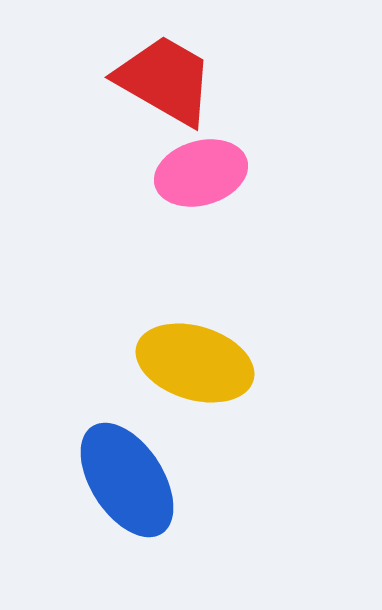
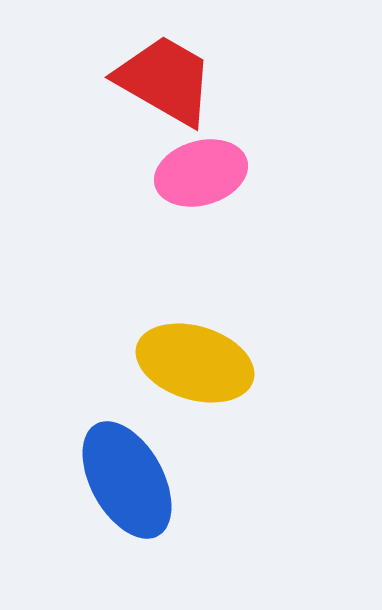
blue ellipse: rotated 4 degrees clockwise
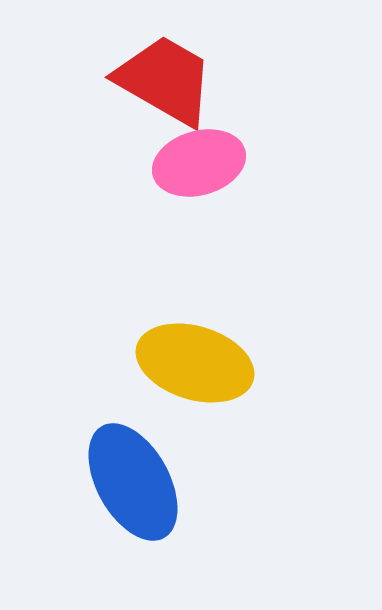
pink ellipse: moved 2 px left, 10 px up
blue ellipse: moved 6 px right, 2 px down
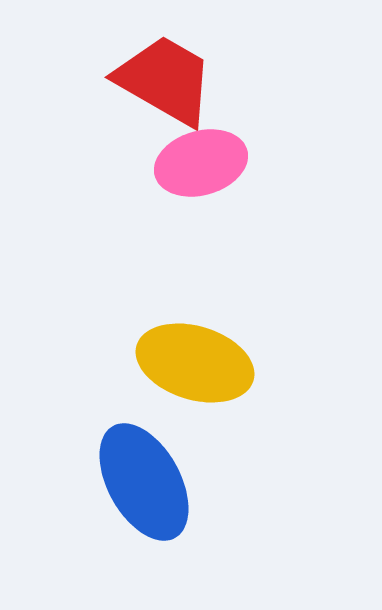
pink ellipse: moved 2 px right
blue ellipse: moved 11 px right
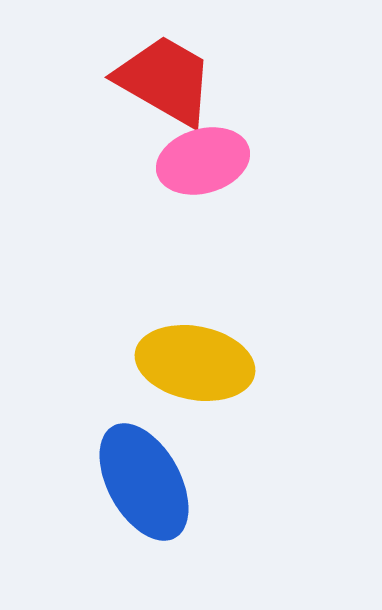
pink ellipse: moved 2 px right, 2 px up
yellow ellipse: rotated 6 degrees counterclockwise
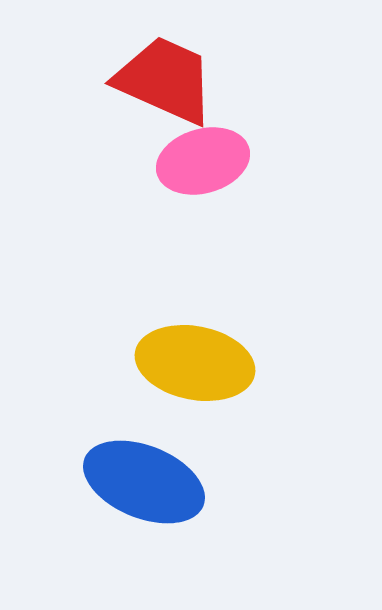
red trapezoid: rotated 6 degrees counterclockwise
blue ellipse: rotated 39 degrees counterclockwise
